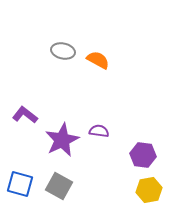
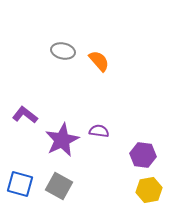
orange semicircle: moved 1 px right, 1 px down; rotated 20 degrees clockwise
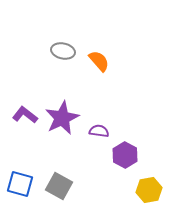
purple star: moved 22 px up
purple hexagon: moved 18 px left; rotated 20 degrees clockwise
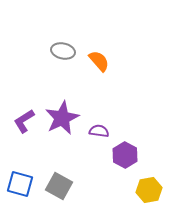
purple L-shape: moved 1 px left, 6 px down; rotated 70 degrees counterclockwise
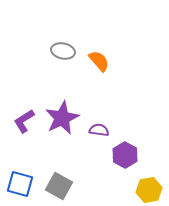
purple semicircle: moved 1 px up
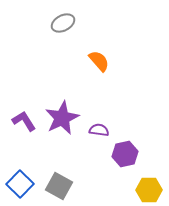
gray ellipse: moved 28 px up; rotated 40 degrees counterclockwise
purple L-shape: rotated 90 degrees clockwise
purple hexagon: moved 1 px up; rotated 20 degrees clockwise
blue square: rotated 28 degrees clockwise
yellow hexagon: rotated 10 degrees clockwise
